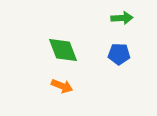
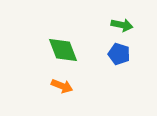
green arrow: moved 7 px down; rotated 15 degrees clockwise
blue pentagon: rotated 15 degrees clockwise
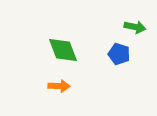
green arrow: moved 13 px right, 2 px down
orange arrow: moved 3 px left; rotated 20 degrees counterclockwise
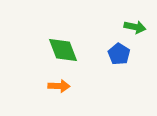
blue pentagon: rotated 15 degrees clockwise
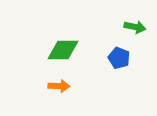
green diamond: rotated 68 degrees counterclockwise
blue pentagon: moved 4 px down; rotated 10 degrees counterclockwise
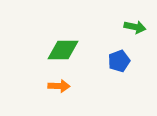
blue pentagon: moved 3 px down; rotated 30 degrees clockwise
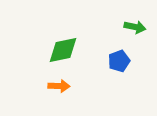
green diamond: rotated 12 degrees counterclockwise
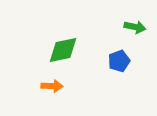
orange arrow: moved 7 px left
